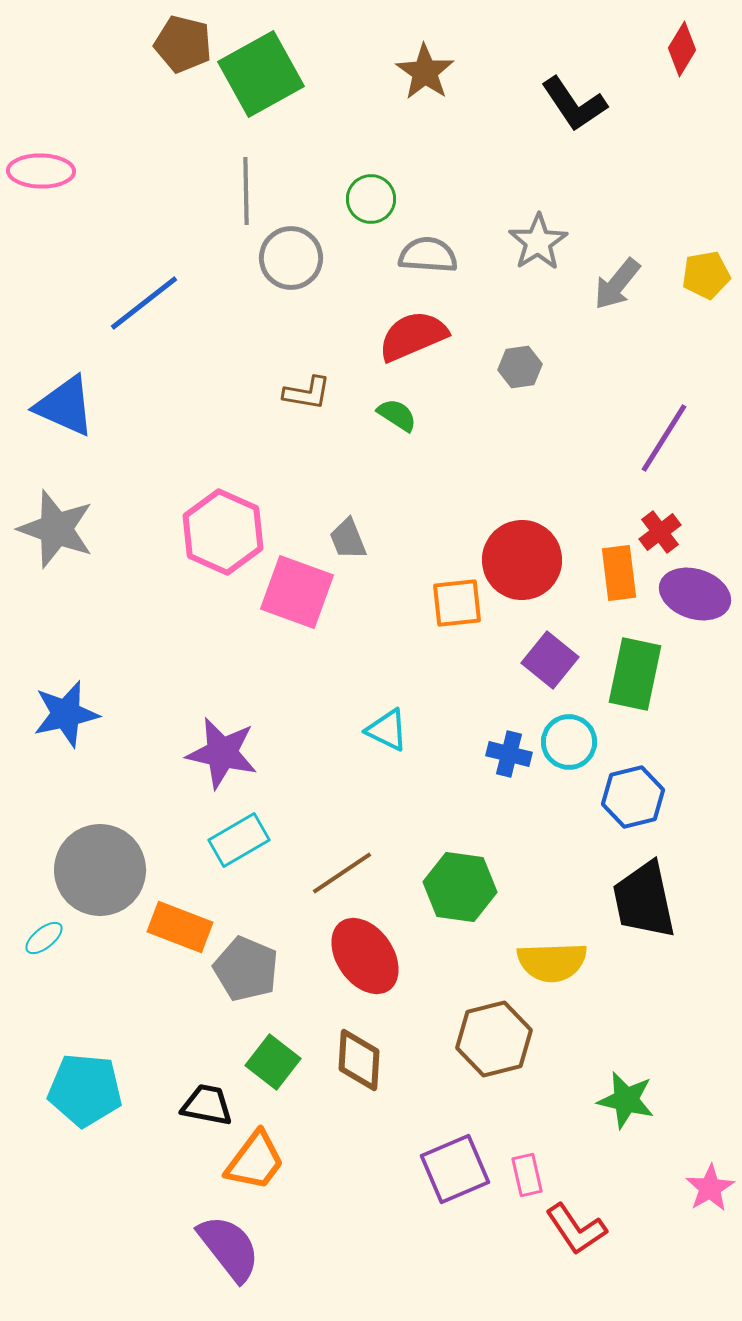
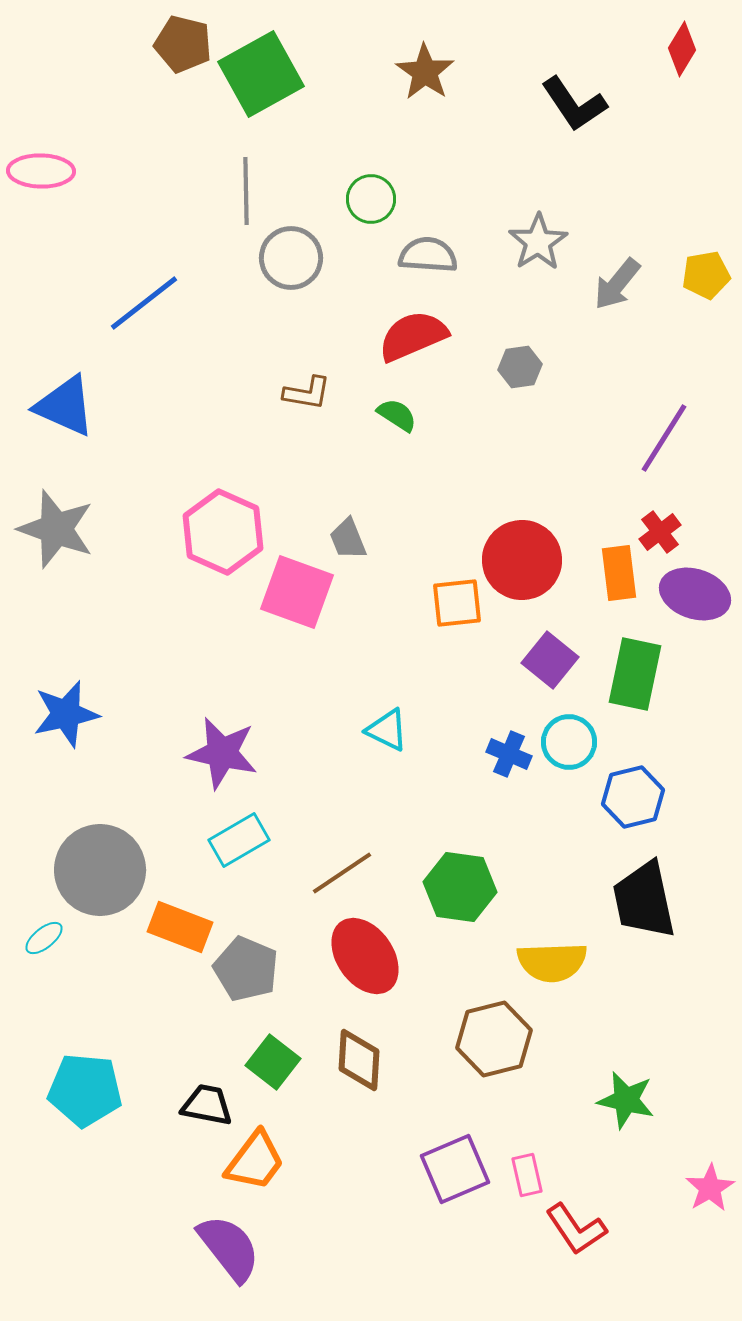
blue cross at (509, 754): rotated 9 degrees clockwise
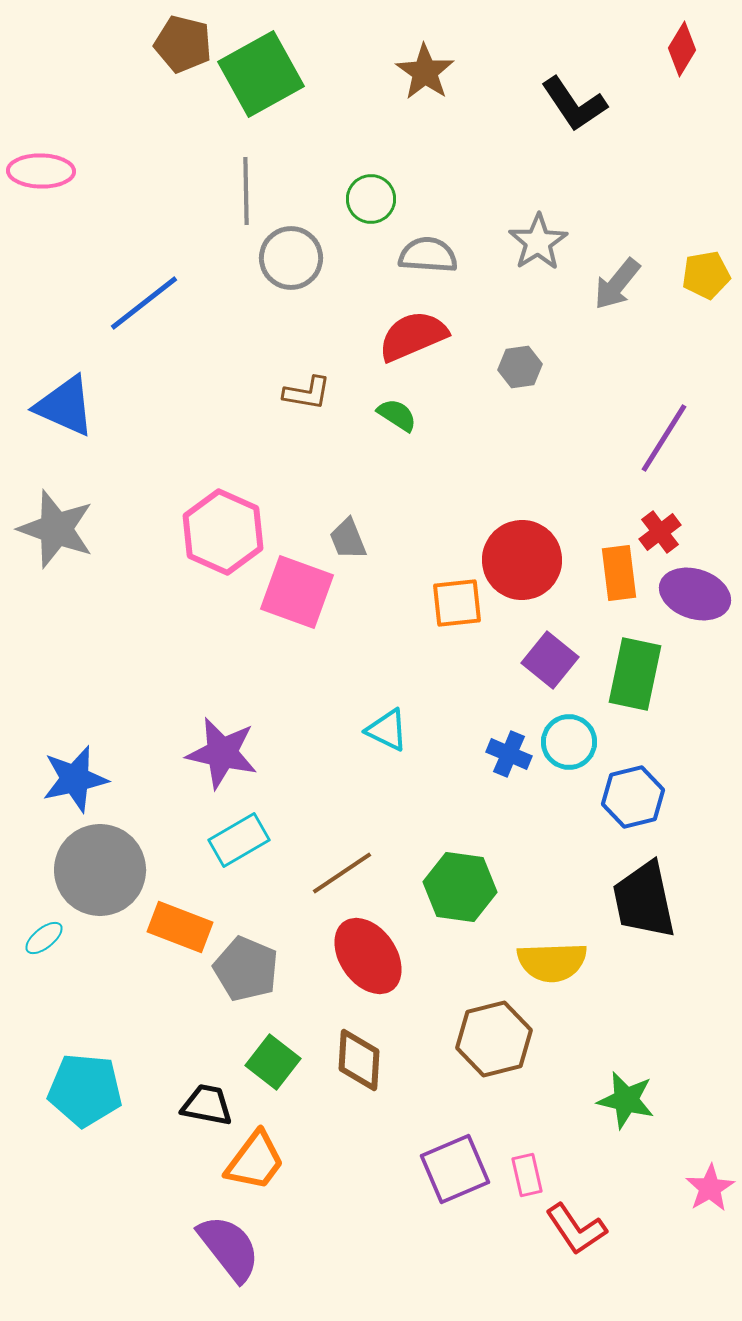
blue star at (66, 714): moved 9 px right, 65 px down
red ellipse at (365, 956): moved 3 px right
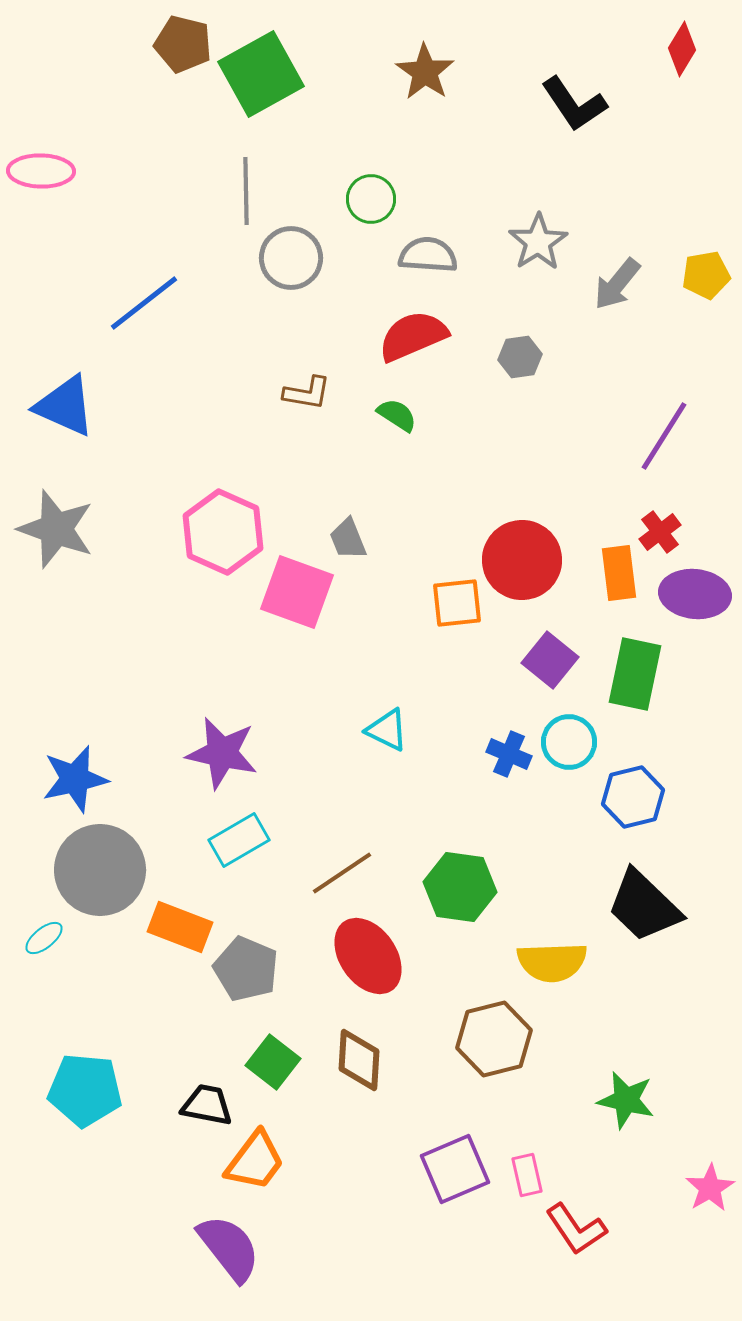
gray hexagon at (520, 367): moved 10 px up
purple line at (664, 438): moved 2 px up
purple ellipse at (695, 594): rotated 12 degrees counterclockwise
black trapezoid at (644, 900): moved 6 px down; rotated 34 degrees counterclockwise
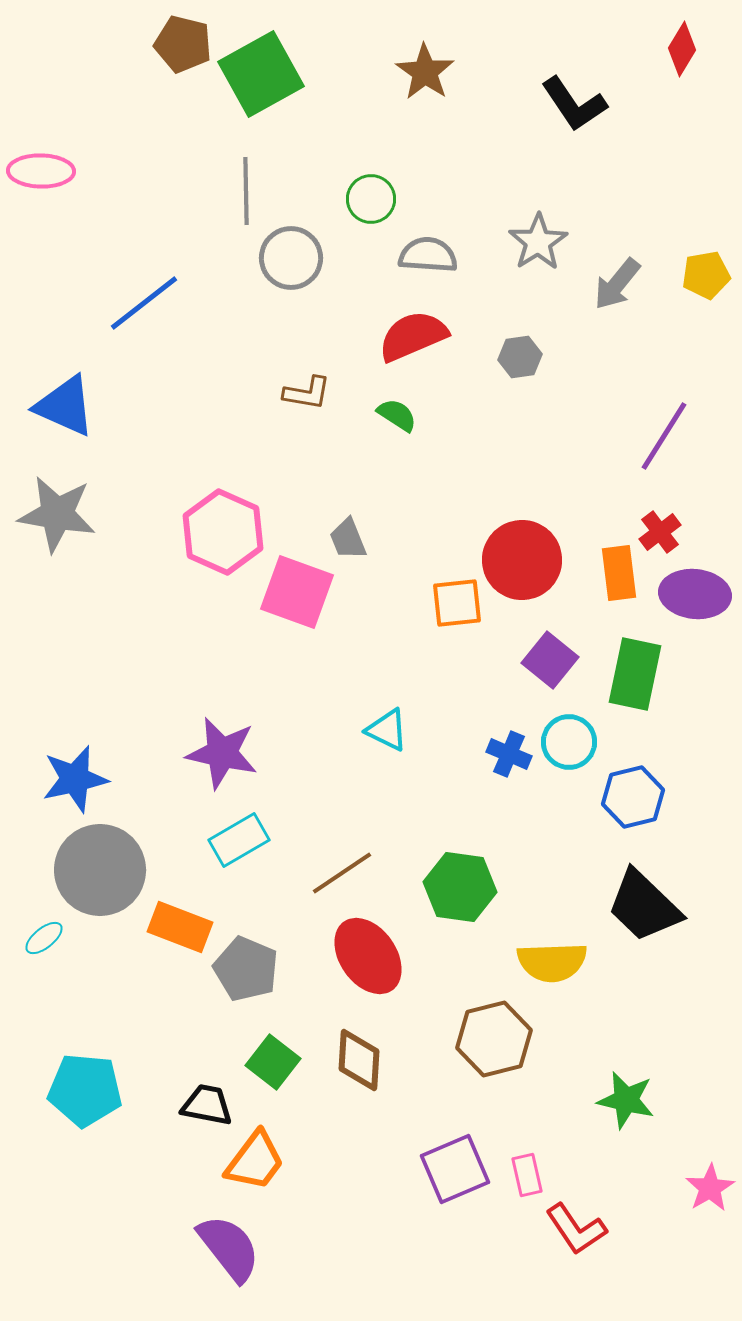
gray star at (56, 529): moved 1 px right, 15 px up; rotated 10 degrees counterclockwise
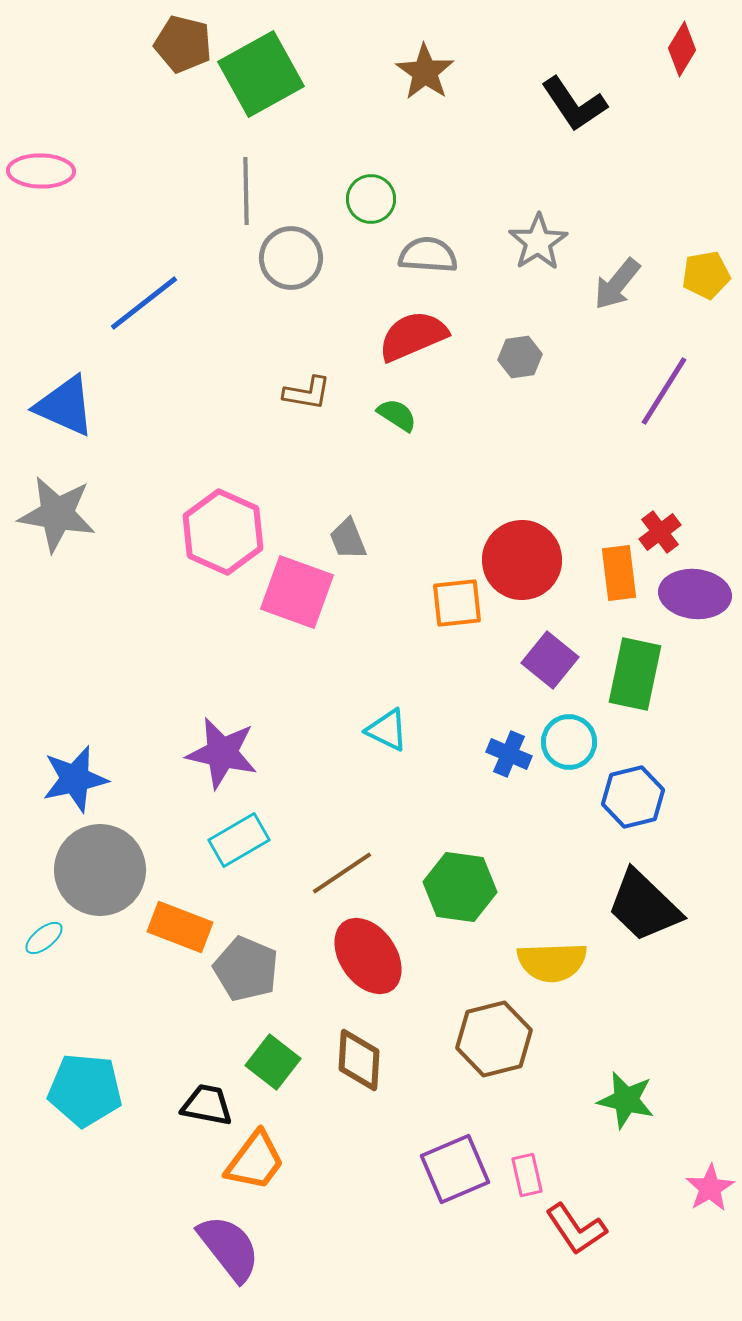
purple line at (664, 436): moved 45 px up
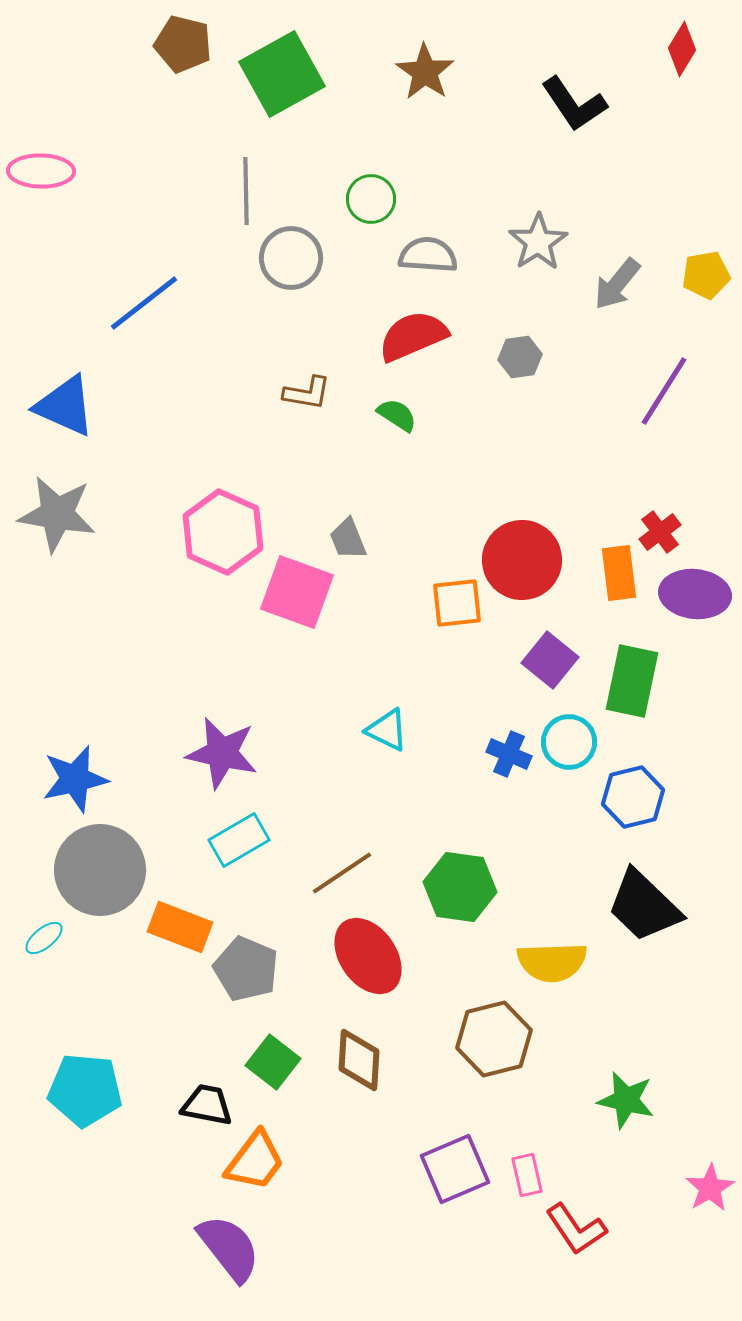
green square at (261, 74): moved 21 px right
green rectangle at (635, 674): moved 3 px left, 7 px down
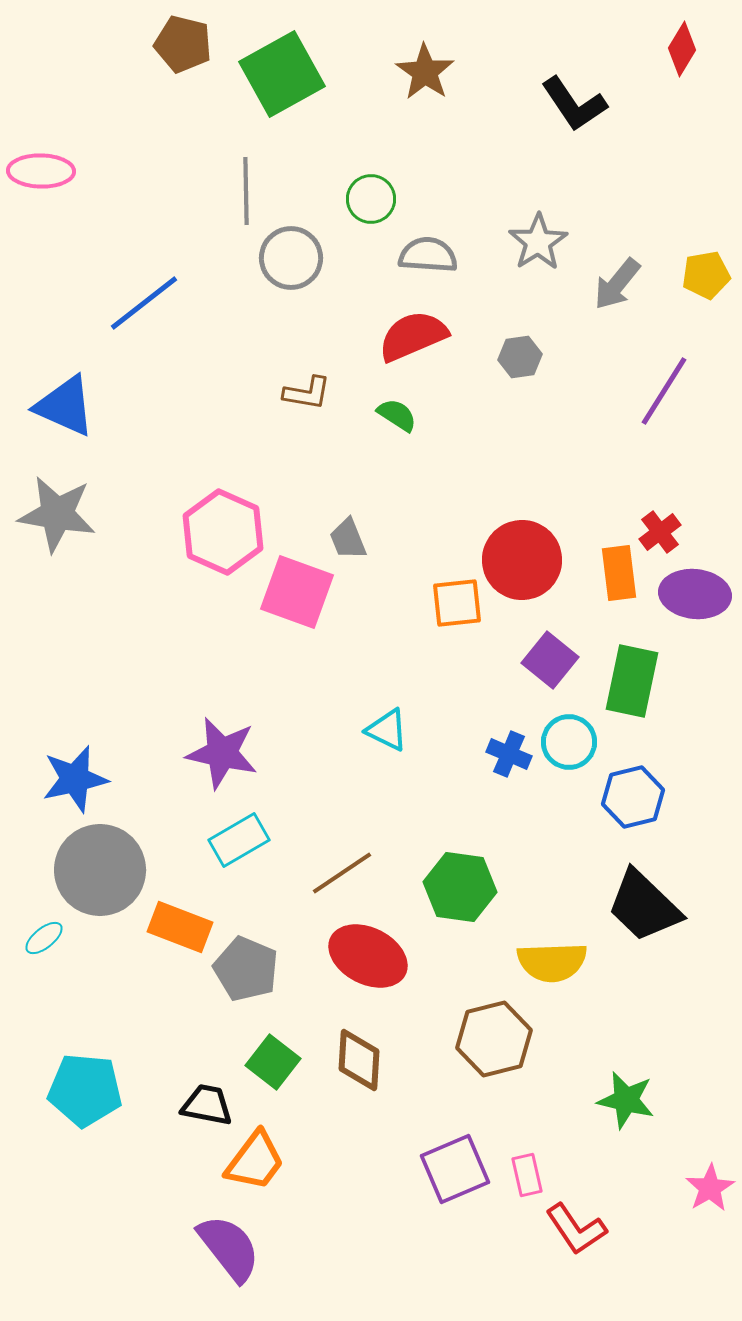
red ellipse at (368, 956): rotated 28 degrees counterclockwise
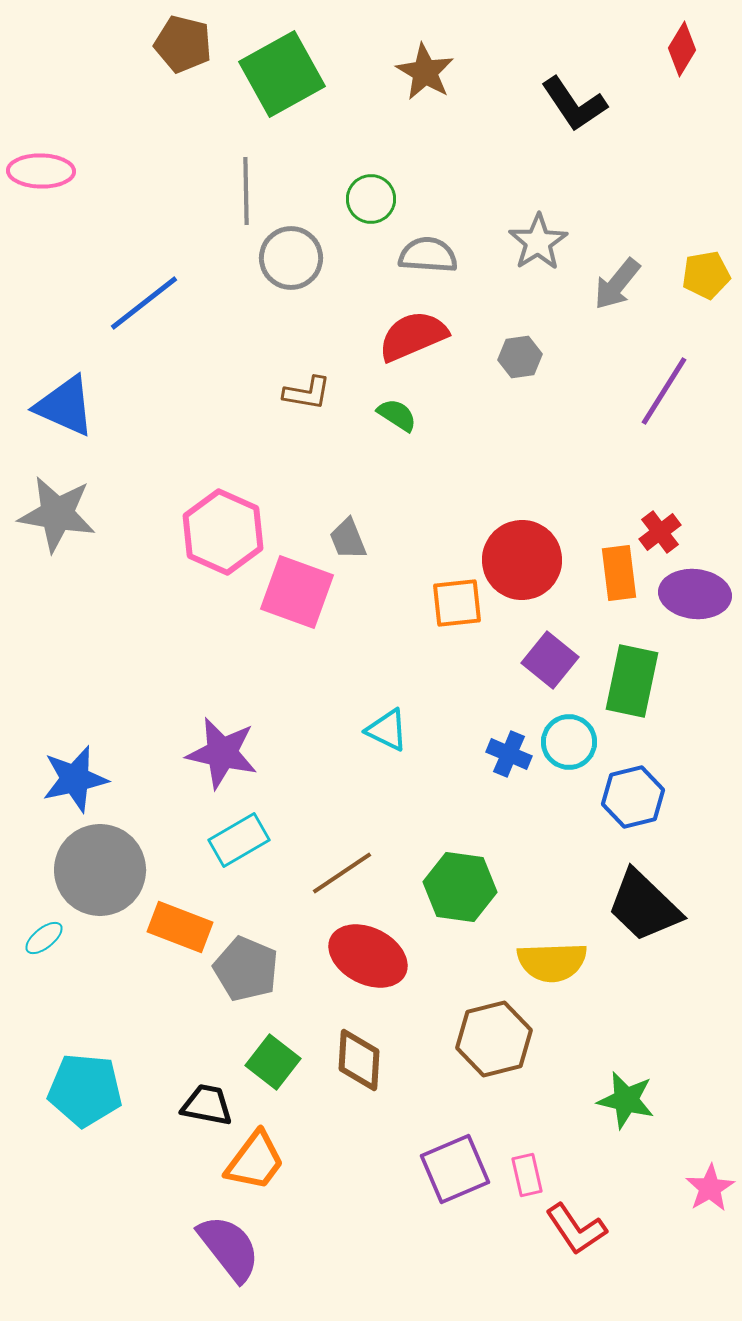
brown star at (425, 72): rotated 4 degrees counterclockwise
